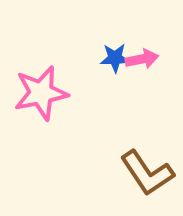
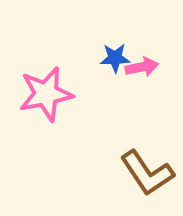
pink arrow: moved 8 px down
pink star: moved 5 px right, 1 px down
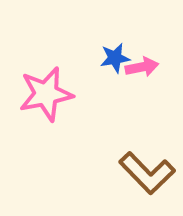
blue star: rotated 8 degrees counterclockwise
brown L-shape: rotated 10 degrees counterclockwise
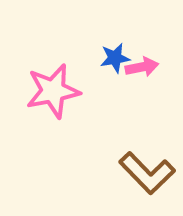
pink star: moved 7 px right, 3 px up
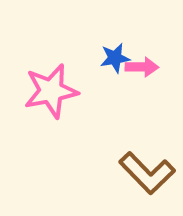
pink arrow: rotated 12 degrees clockwise
pink star: moved 2 px left
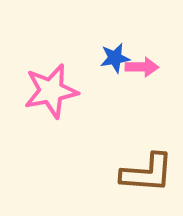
brown L-shape: rotated 42 degrees counterclockwise
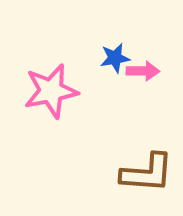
pink arrow: moved 1 px right, 4 px down
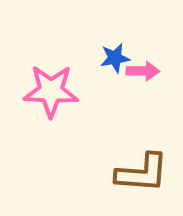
pink star: rotated 14 degrees clockwise
brown L-shape: moved 5 px left
